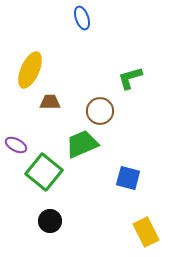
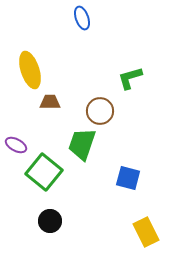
yellow ellipse: rotated 42 degrees counterclockwise
green trapezoid: rotated 48 degrees counterclockwise
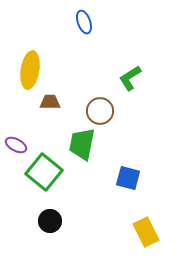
blue ellipse: moved 2 px right, 4 px down
yellow ellipse: rotated 27 degrees clockwise
green L-shape: rotated 16 degrees counterclockwise
green trapezoid: rotated 8 degrees counterclockwise
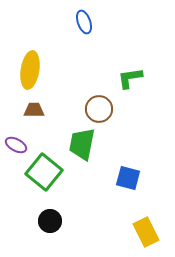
green L-shape: rotated 24 degrees clockwise
brown trapezoid: moved 16 px left, 8 px down
brown circle: moved 1 px left, 2 px up
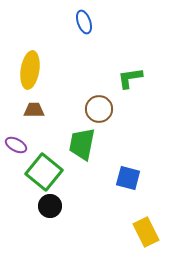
black circle: moved 15 px up
